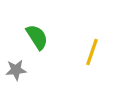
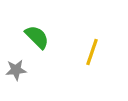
green semicircle: rotated 12 degrees counterclockwise
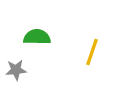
green semicircle: rotated 44 degrees counterclockwise
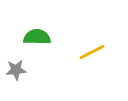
yellow line: rotated 44 degrees clockwise
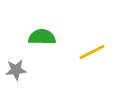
green semicircle: moved 5 px right
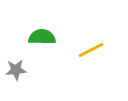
yellow line: moved 1 px left, 2 px up
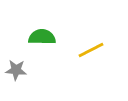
gray star: rotated 10 degrees clockwise
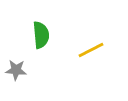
green semicircle: moved 1 px left, 2 px up; rotated 84 degrees clockwise
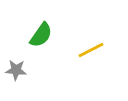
green semicircle: rotated 40 degrees clockwise
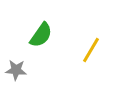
yellow line: rotated 32 degrees counterclockwise
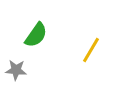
green semicircle: moved 5 px left
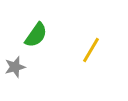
gray star: moved 1 px left, 3 px up; rotated 20 degrees counterclockwise
